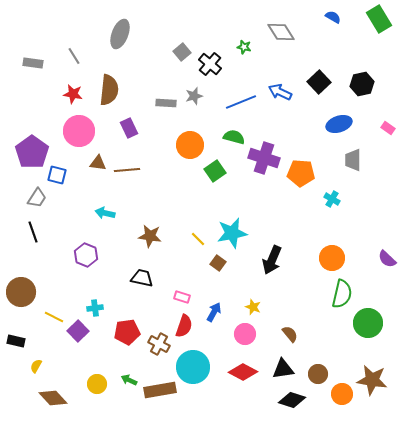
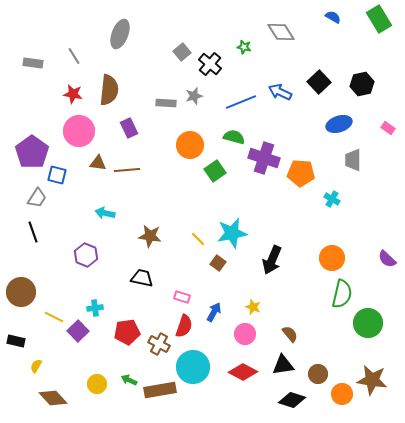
black triangle at (283, 369): moved 4 px up
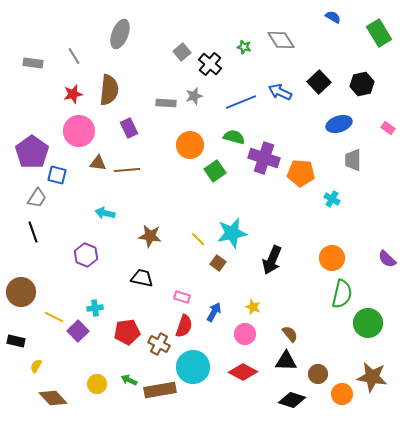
green rectangle at (379, 19): moved 14 px down
gray diamond at (281, 32): moved 8 px down
red star at (73, 94): rotated 24 degrees counterclockwise
black triangle at (283, 365): moved 3 px right, 4 px up; rotated 10 degrees clockwise
brown star at (372, 380): moved 3 px up
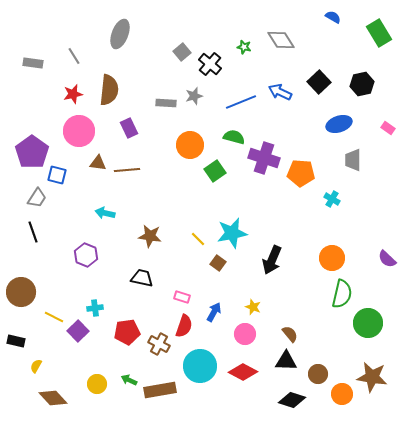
cyan circle at (193, 367): moved 7 px right, 1 px up
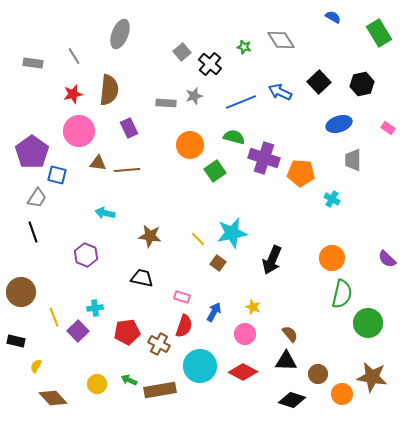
yellow line at (54, 317): rotated 42 degrees clockwise
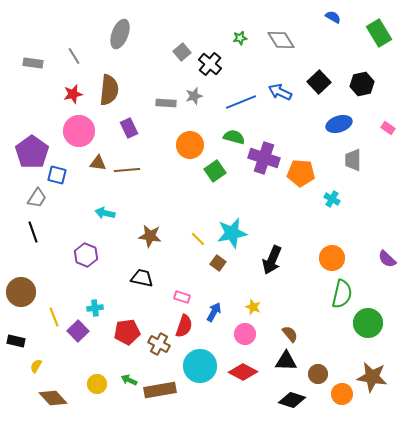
green star at (244, 47): moved 4 px left, 9 px up; rotated 24 degrees counterclockwise
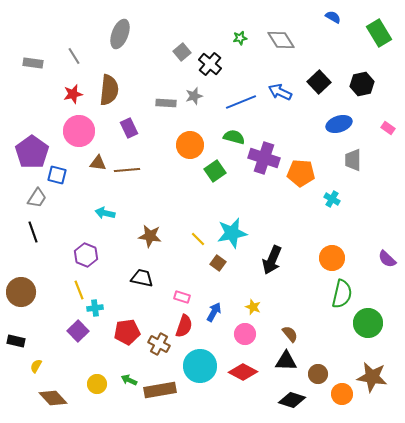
yellow line at (54, 317): moved 25 px right, 27 px up
